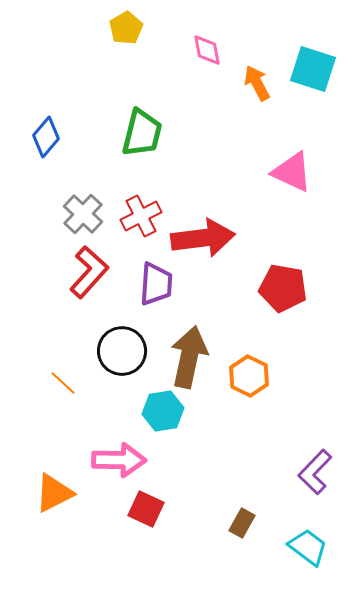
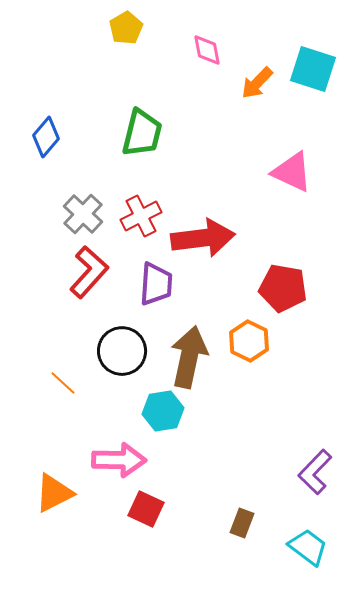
orange arrow: rotated 108 degrees counterclockwise
orange hexagon: moved 35 px up
brown rectangle: rotated 8 degrees counterclockwise
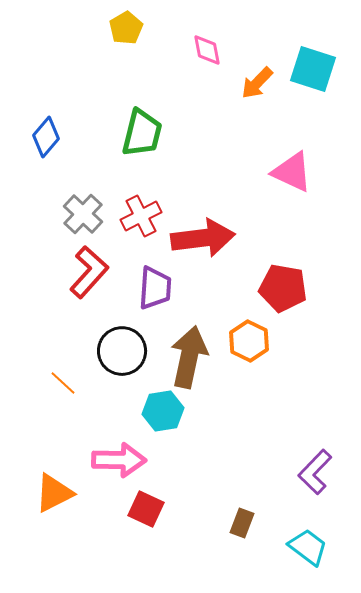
purple trapezoid: moved 1 px left, 4 px down
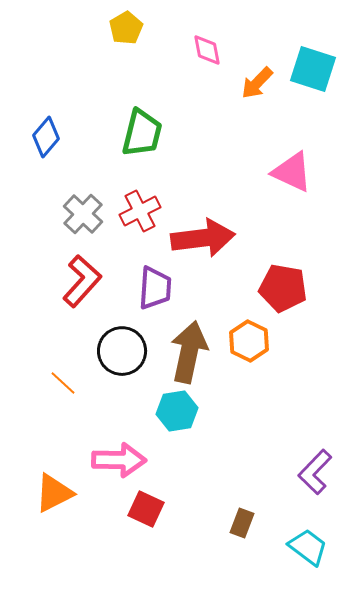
red cross: moved 1 px left, 5 px up
red L-shape: moved 7 px left, 9 px down
brown arrow: moved 5 px up
cyan hexagon: moved 14 px right
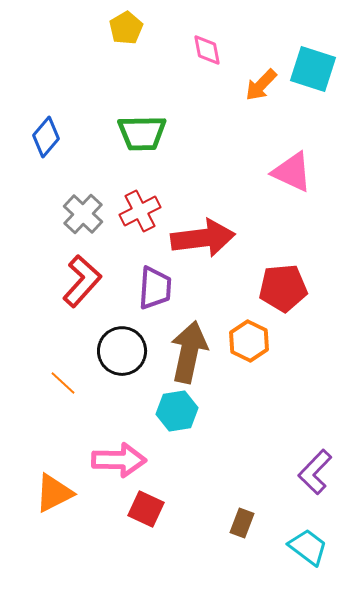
orange arrow: moved 4 px right, 2 px down
green trapezoid: rotated 75 degrees clockwise
red pentagon: rotated 15 degrees counterclockwise
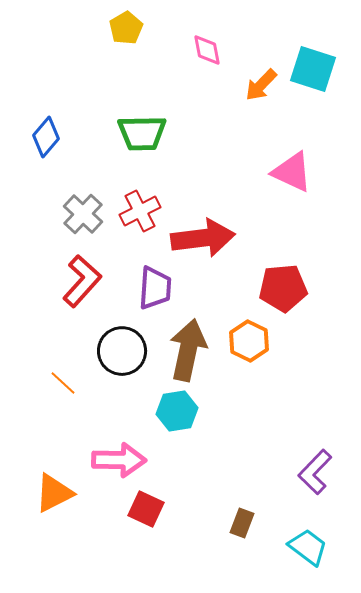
brown arrow: moved 1 px left, 2 px up
